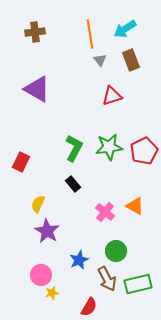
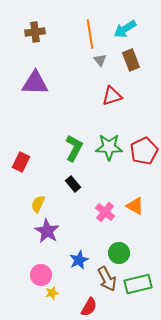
purple triangle: moved 2 px left, 6 px up; rotated 28 degrees counterclockwise
green star: rotated 8 degrees clockwise
green circle: moved 3 px right, 2 px down
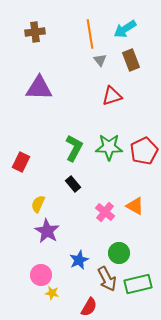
purple triangle: moved 4 px right, 5 px down
yellow star: rotated 24 degrees clockwise
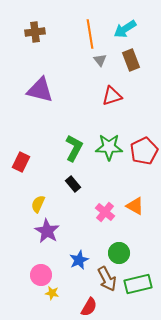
purple triangle: moved 1 px right, 2 px down; rotated 12 degrees clockwise
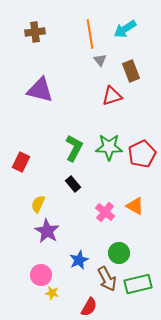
brown rectangle: moved 11 px down
red pentagon: moved 2 px left, 3 px down
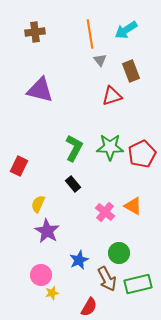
cyan arrow: moved 1 px right, 1 px down
green star: moved 1 px right
red rectangle: moved 2 px left, 4 px down
orange triangle: moved 2 px left
yellow star: rotated 24 degrees counterclockwise
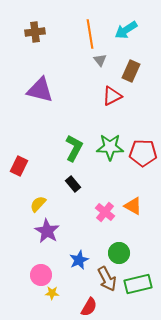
brown rectangle: rotated 45 degrees clockwise
red triangle: rotated 10 degrees counterclockwise
red pentagon: moved 1 px right, 1 px up; rotated 28 degrees clockwise
yellow semicircle: rotated 18 degrees clockwise
yellow star: rotated 16 degrees clockwise
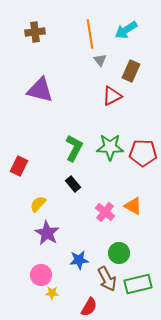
purple star: moved 2 px down
blue star: rotated 18 degrees clockwise
